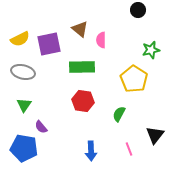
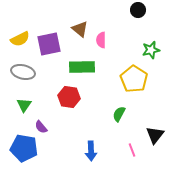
red hexagon: moved 14 px left, 4 px up
pink line: moved 3 px right, 1 px down
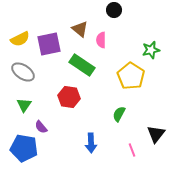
black circle: moved 24 px left
green rectangle: moved 2 px up; rotated 35 degrees clockwise
gray ellipse: rotated 20 degrees clockwise
yellow pentagon: moved 3 px left, 3 px up
black triangle: moved 1 px right, 1 px up
blue arrow: moved 8 px up
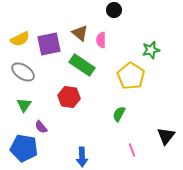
brown triangle: moved 4 px down
black triangle: moved 10 px right, 2 px down
blue arrow: moved 9 px left, 14 px down
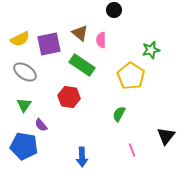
gray ellipse: moved 2 px right
purple semicircle: moved 2 px up
blue pentagon: moved 2 px up
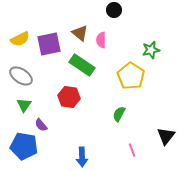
gray ellipse: moved 4 px left, 4 px down
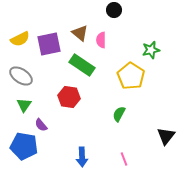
pink line: moved 8 px left, 9 px down
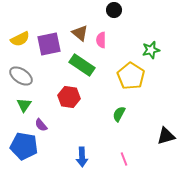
black triangle: rotated 36 degrees clockwise
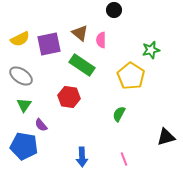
black triangle: moved 1 px down
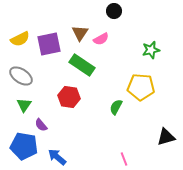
black circle: moved 1 px down
brown triangle: rotated 24 degrees clockwise
pink semicircle: moved 1 px up; rotated 119 degrees counterclockwise
yellow pentagon: moved 10 px right, 11 px down; rotated 28 degrees counterclockwise
green semicircle: moved 3 px left, 7 px up
blue arrow: moved 25 px left; rotated 132 degrees clockwise
